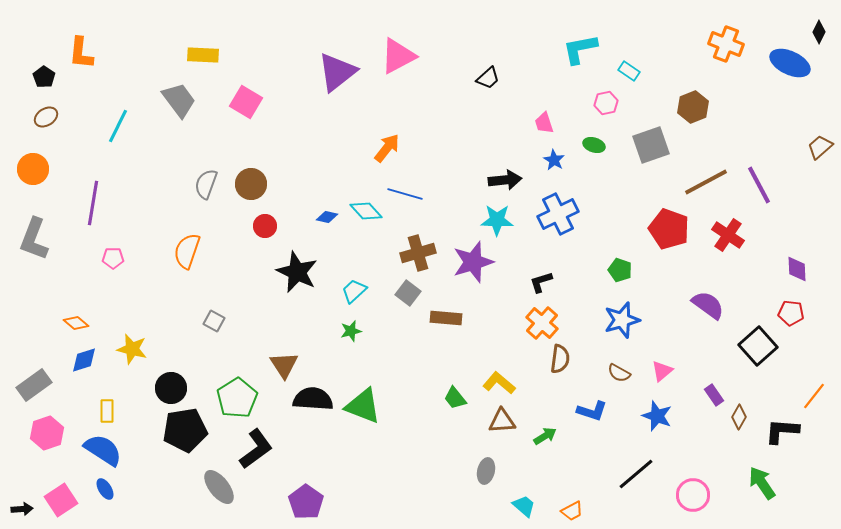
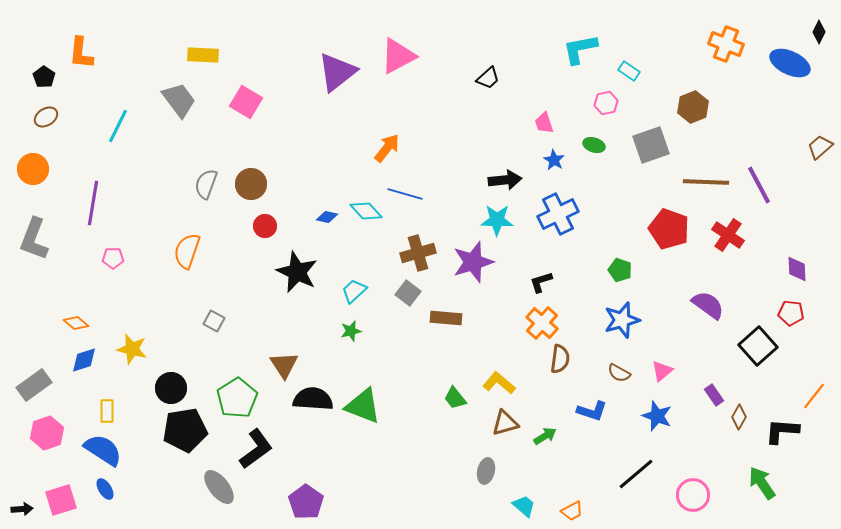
brown line at (706, 182): rotated 30 degrees clockwise
brown triangle at (502, 421): moved 3 px right, 2 px down; rotated 12 degrees counterclockwise
pink square at (61, 500): rotated 16 degrees clockwise
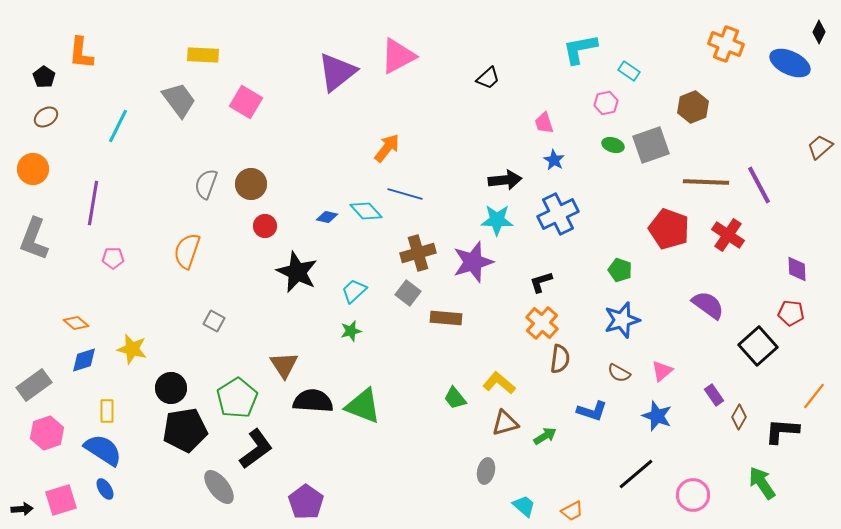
green ellipse at (594, 145): moved 19 px right
black semicircle at (313, 399): moved 2 px down
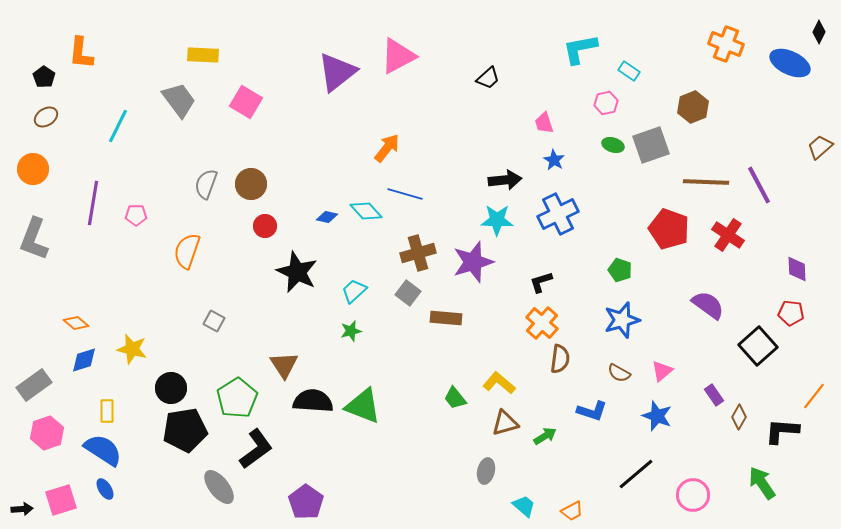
pink pentagon at (113, 258): moved 23 px right, 43 px up
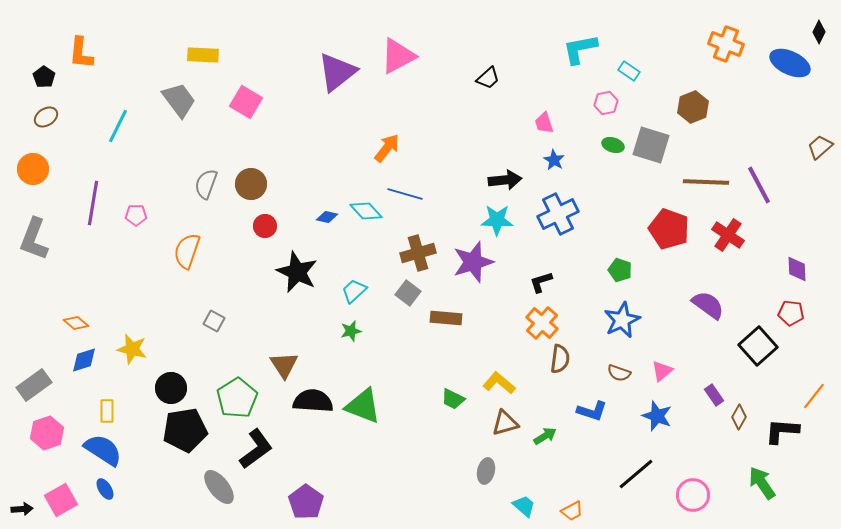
gray square at (651, 145): rotated 36 degrees clockwise
blue star at (622, 320): rotated 9 degrees counterclockwise
brown semicircle at (619, 373): rotated 10 degrees counterclockwise
green trapezoid at (455, 398): moved 2 px left, 1 px down; rotated 25 degrees counterclockwise
pink square at (61, 500): rotated 12 degrees counterclockwise
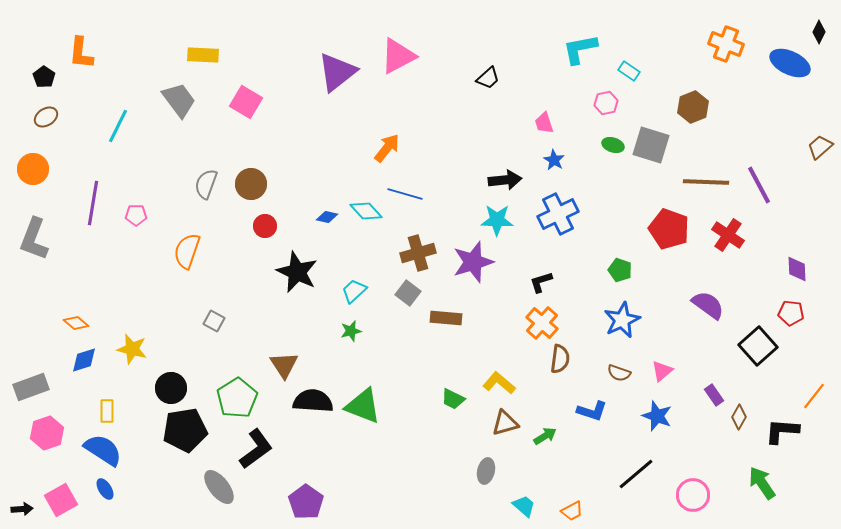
gray rectangle at (34, 385): moved 3 px left, 2 px down; rotated 16 degrees clockwise
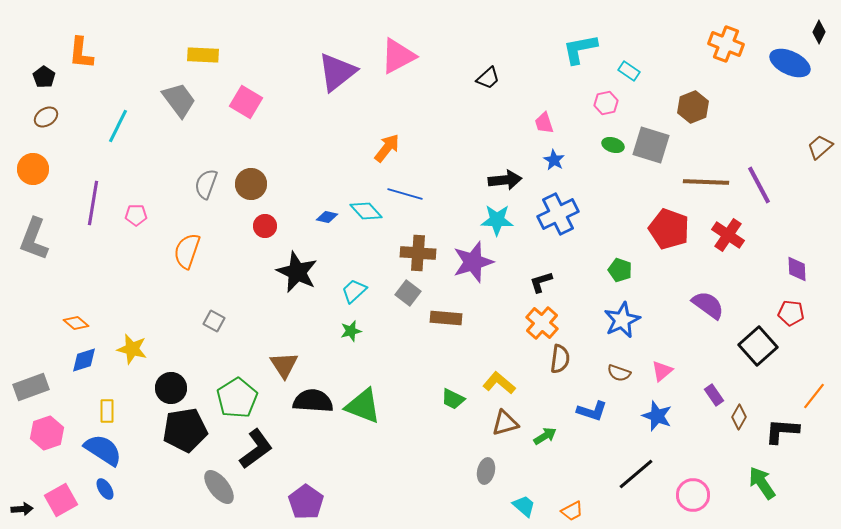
brown cross at (418, 253): rotated 20 degrees clockwise
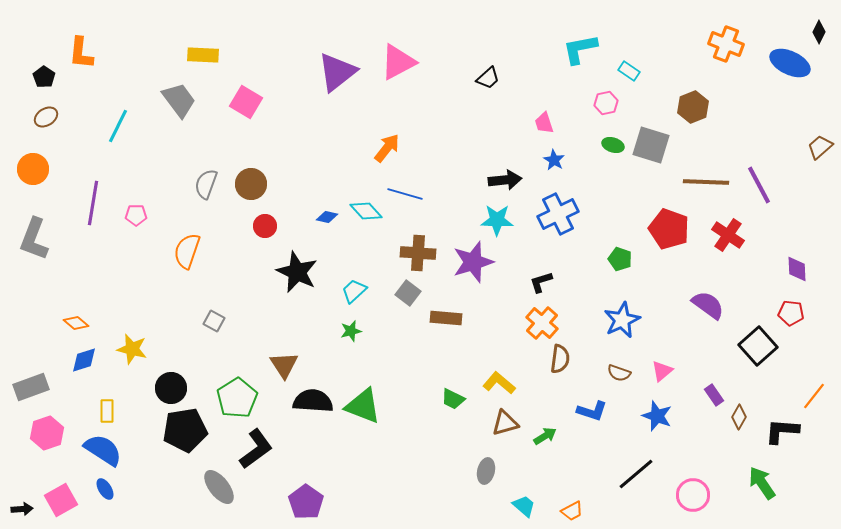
pink triangle at (398, 56): moved 6 px down
green pentagon at (620, 270): moved 11 px up
